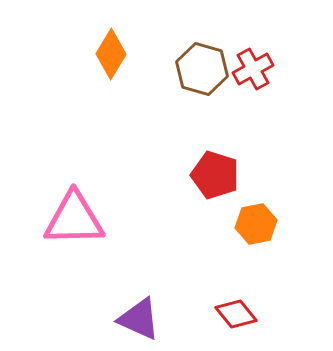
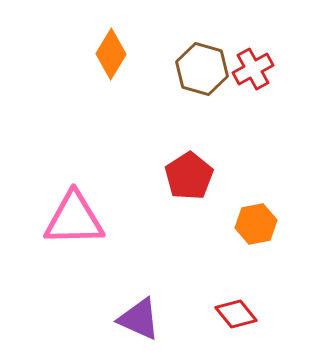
red pentagon: moved 26 px left, 1 px down; rotated 21 degrees clockwise
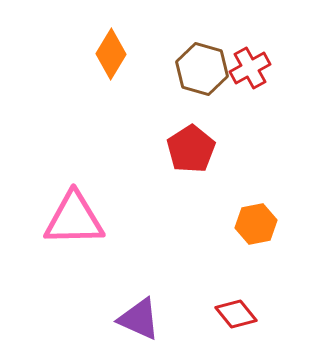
red cross: moved 3 px left, 1 px up
red pentagon: moved 2 px right, 27 px up
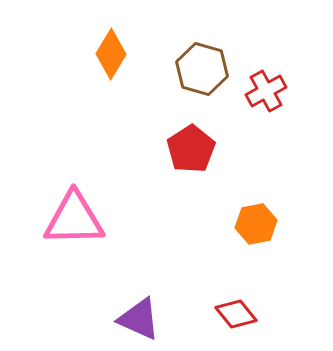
red cross: moved 16 px right, 23 px down
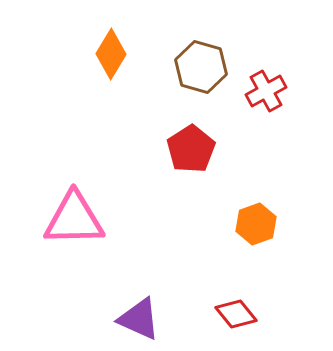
brown hexagon: moved 1 px left, 2 px up
orange hexagon: rotated 9 degrees counterclockwise
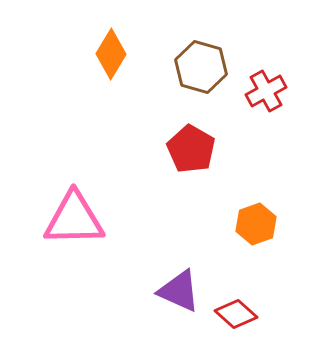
red pentagon: rotated 9 degrees counterclockwise
red diamond: rotated 9 degrees counterclockwise
purple triangle: moved 40 px right, 28 px up
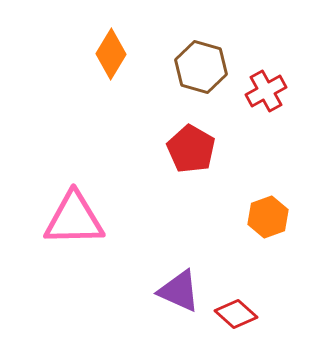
orange hexagon: moved 12 px right, 7 px up
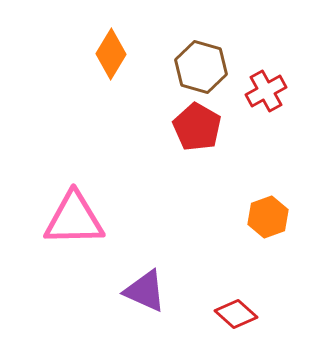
red pentagon: moved 6 px right, 22 px up
purple triangle: moved 34 px left
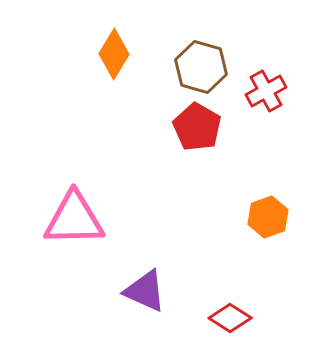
orange diamond: moved 3 px right
red diamond: moved 6 px left, 4 px down; rotated 9 degrees counterclockwise
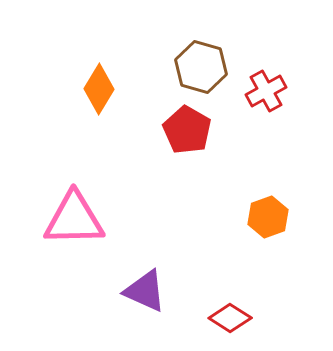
orange diamond: moved 15 px left, 35 px down
red pentagon: moved 10 px left, 3 px down
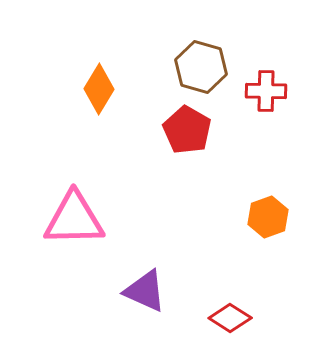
red cross: rotated 30 degrees clockwise
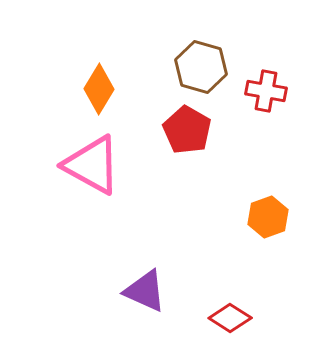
red cross: rotated 9 degrees clockwise
pink triangle: moved 18 px right, 54 px up; rotated 30 degrees clockwise
